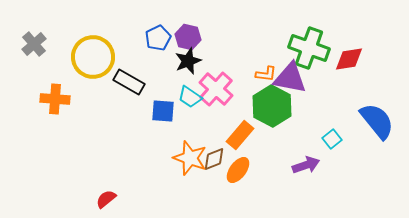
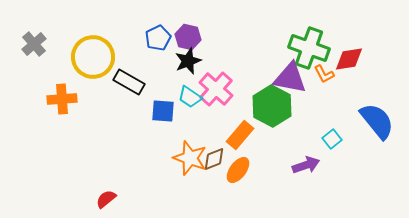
orange L-shape: moved 58 px right; rotated 55 degrees clockwise
orange cross: moved 7 px right; rotated 8 degrees counterclockwise
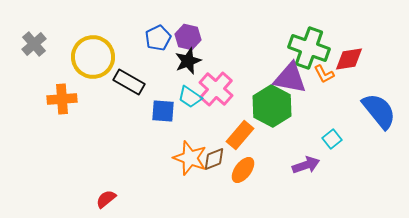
blue semicircle: moved 2 px right, 10 px up
orange ellipse: moved 5 px right
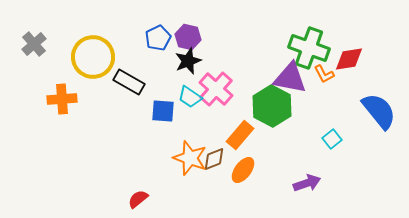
purple arrow: moved 1 px right, 18 px down
red semicircle: moved 32 px right
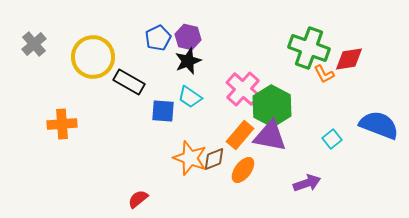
purple triangle: moved 20 px left, 58 px down
pink cross: moved 27 px right
orange cross: moved 25 px down
blue semicircle: moved 14 px down; rotated 30 degrees counterclockwise
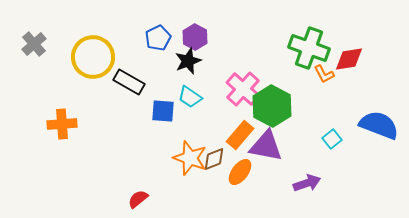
purple hexagon: moved 7 px right; rotated 15 degrees clockwise
purple triangle: moved 4 px left, 10 px down
orange ellipse: moved 3 px left, 2 px down
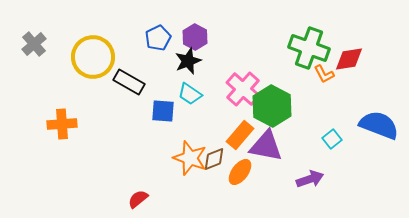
cyan trapezoid: moved 3 px up
purple arrow: moved 3 px right, 4 px up
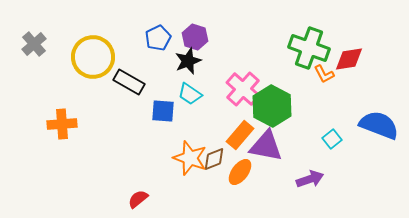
purple hexagon: rotated 10 degrees counterclockwise
